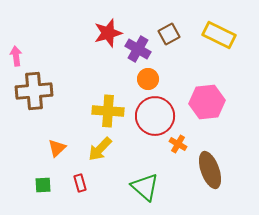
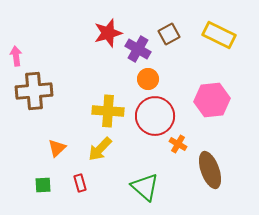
pink hexagon: moved 5 px right, 2 px up
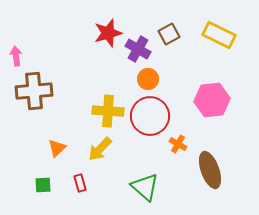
red circle: moved 5 px left
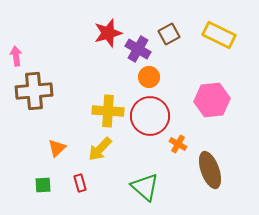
orange circle: moved 1 px right, 2 px up
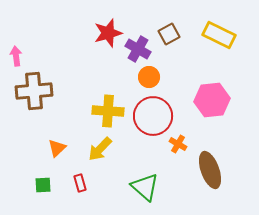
red circle: moved 3 px right
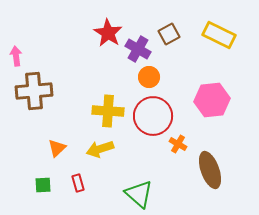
red star: rotated 24 degrees counterclockwise
yellow arrow: rotated 28 degrees clockwise
red rectangle: moved 2 px left
green triangle: moved 6 px left, 7 px down
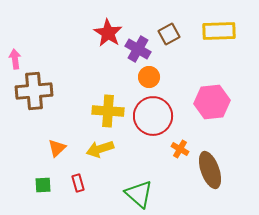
yellow rectangle: moved 4 px up; rotated 28 degrees counterclockwise
pink arrow: moved 1 px left, 3 px down
pink hexagon: moved 2 px down
orange cross: moved 2 px right, 5 px down
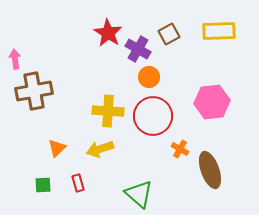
brown cross: rotated 6 degrees counterclockwise
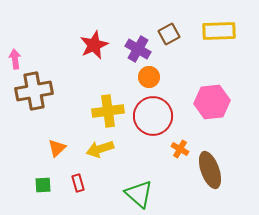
red star: moved 14 px left, 12 px down; rotated 16 degrees clockwise
yellow cross: rotated 12 degrees counterclockwise
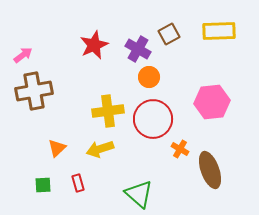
pink arrow: moved 8 px right, 4 px up; rotated 60 degrees clockwise
red circle: moved 3 px down
